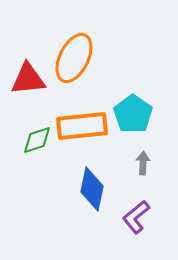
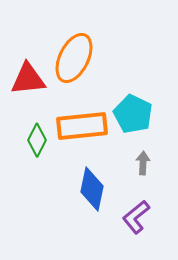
cyan pentagon: rotated 9 degrees counterclockwise
green diamond: rotated 44 degrees counterclockwise
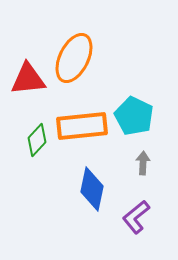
cyan pentagon: moved 1 px right, 2 px down
green diamond: rotated 16 degrees clockwise
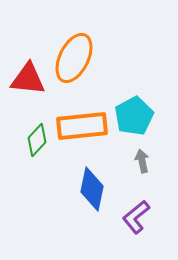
red triangle: rotated 12 degrees clockwise
cyan pentagon: rotated 18 degrees clockwise
gray arrow: moved 1 px left, 2 px up; rotated 15 degrees counterclockwise
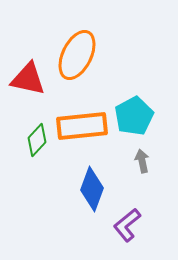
orange ellipse: moved 3 px right, 3 px up
red triangle: rotated 6 degrees clockwise
blue diamond: rotated 9 degrees clockwise
purple L-shape: moved 9 px left, 8 px down
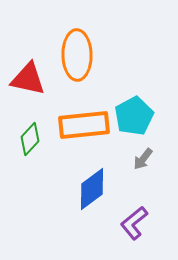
orange ellipse: rotated 27 degrees counterclockwise
orange rectangle: moved 2 px right, 1 px up
green diamond: moved 7 px left, 1 px up
gray arrow: moved 1 px right, 2 px up; rotated 130 degrees counterclockwise
blue diamond: rotated 33 degrees clockwise
purple L-shape: moved 7 px right, 2 px up
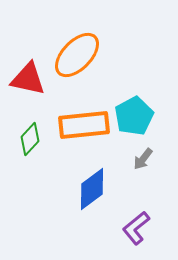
orange ellipse: rotated 45 degrees clockwise
purple L-shape: moved 2 px right, 5 px down
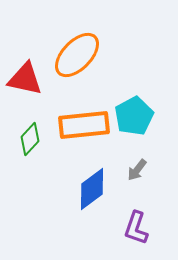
red triangle: moved 3 px left
gray arrow: moved 6 px left, 11 px down
purple L-shape: rotated 32 degrees counterclockwise
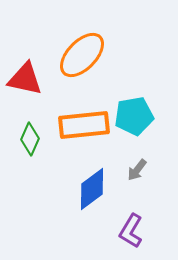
orange ellipse: moved 5 px right
cyan pentagon: rotated 18 degrees clockwise
green diamond: rotated 20 degrees counterclockwise
purple L-shape: moved 5 px left, 3 px down; rotated 12 degrees clockwise
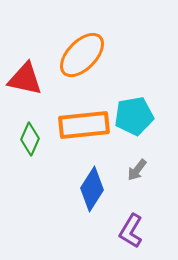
blue diamond: rotated 21 degrees counterclockwise
